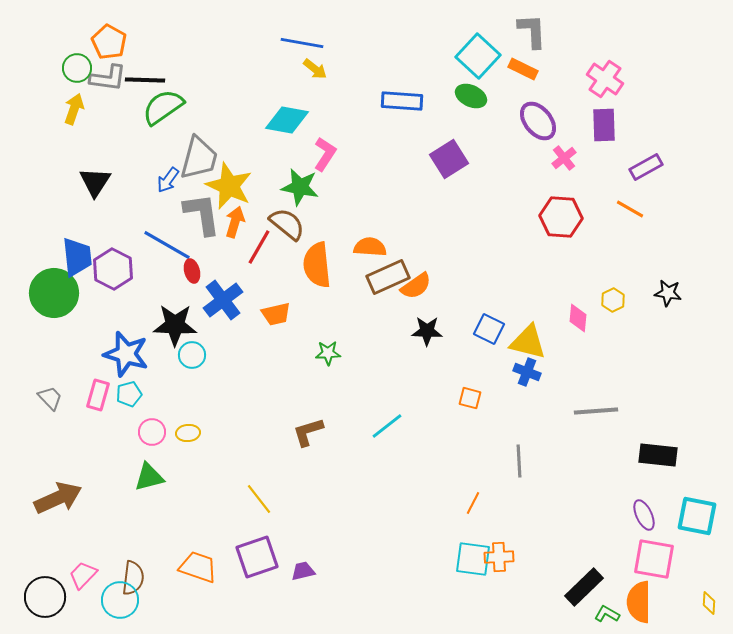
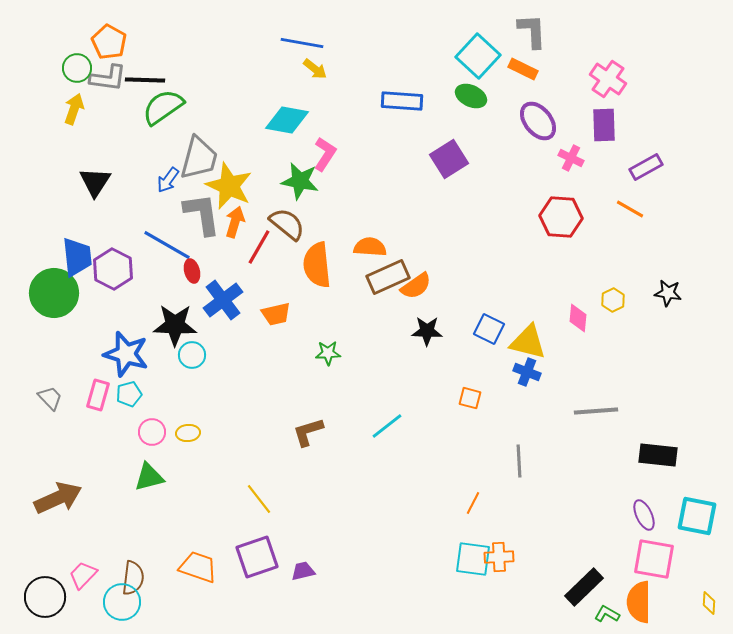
pink cross at (605, 79): moved 3 px right
pink cross at (564, 158): moved 7 px right; rotated 25 degrees counterclockwise
green star at (300, 187): moved 6 px up
cyan circle at (120, 600): moved 2 px right, 2 px down
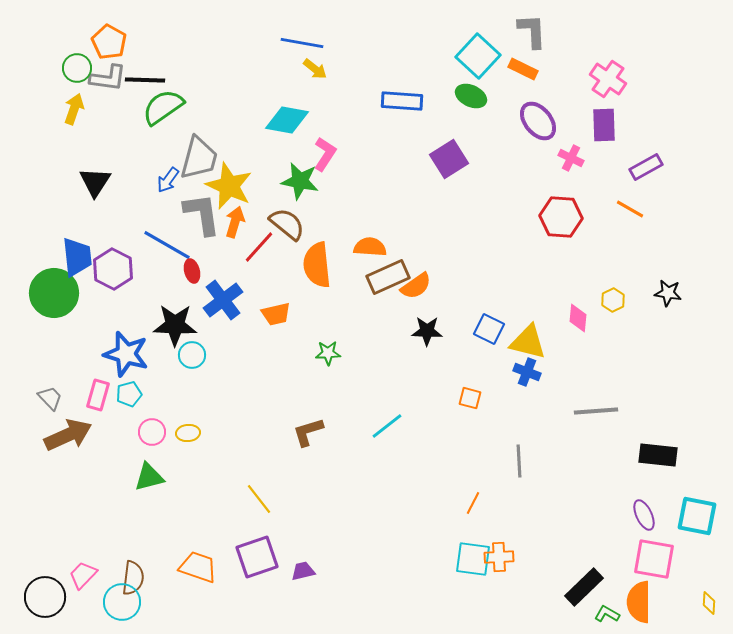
red line at (259, 247): rotated 12 degrees clockwise
brown arrow at (58, 498): moved 10 px right, 63 px up
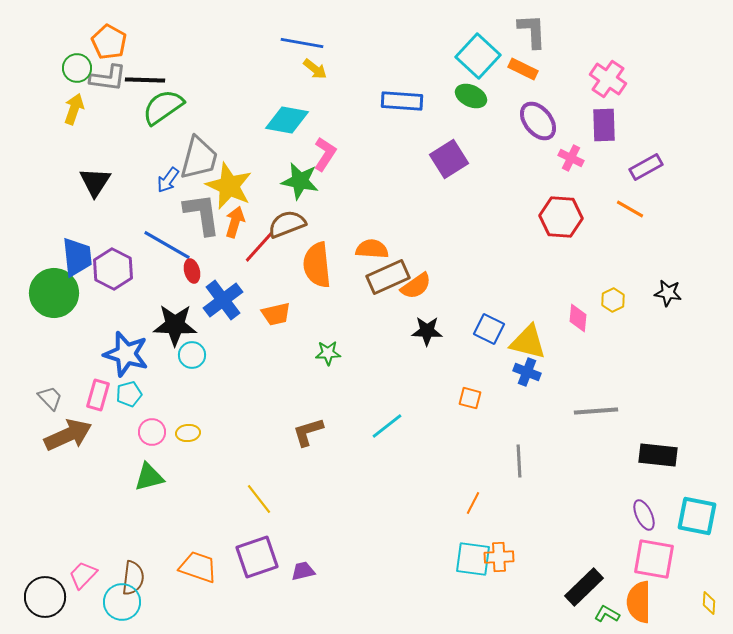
brown semicircle at (287, 224): rotated 60 degrees counterclockwise
orange semicircle at (370, 247): moved 2 px right, 2 px down
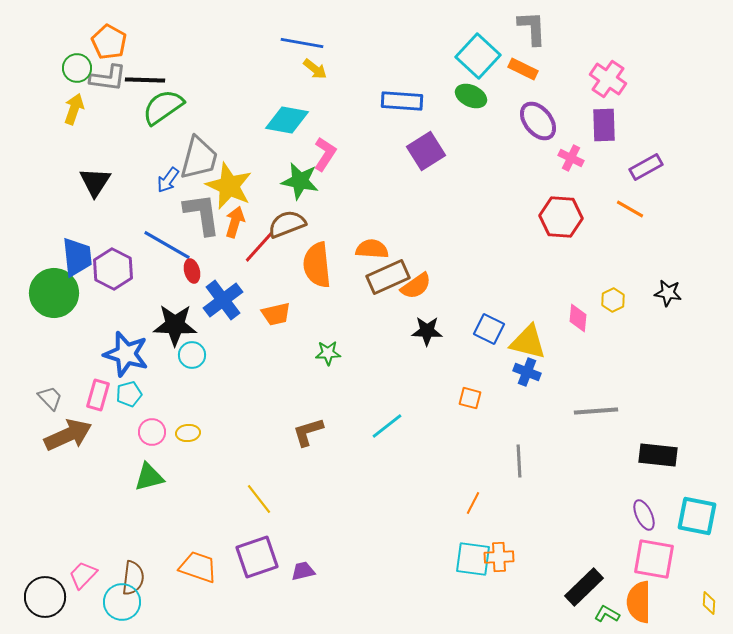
gray L-shape at (532, 31): moved 3 px up
purple square at (449, 159): moved 23 px left, 8 px up
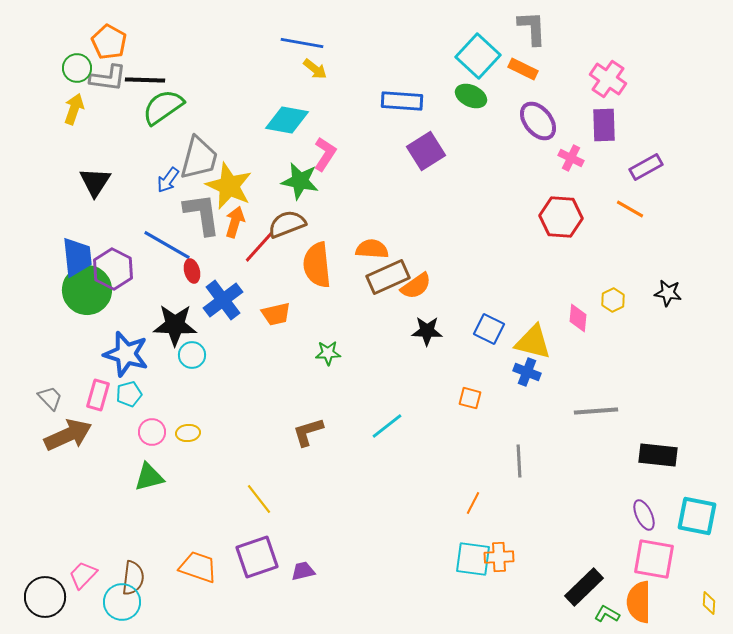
green circle at (54, 293): moved 33 px right, 3 px up
yellow triangle at (528, 342): moved 5 px right
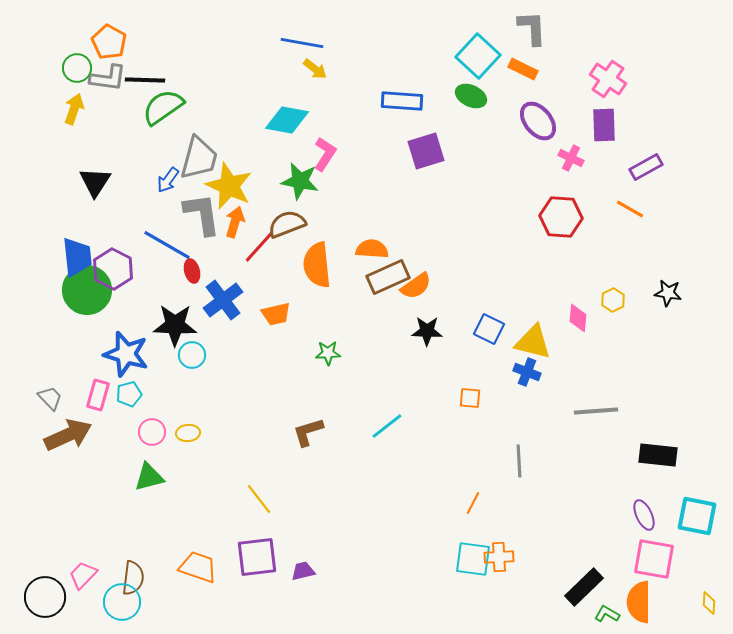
purple square at (426, 151): rotated 15 degrees clockwise
orange square at (470, 398): rotated 10 degrees counterclockwise
purple square at (257, 557): rotated 12 degrees clockwise
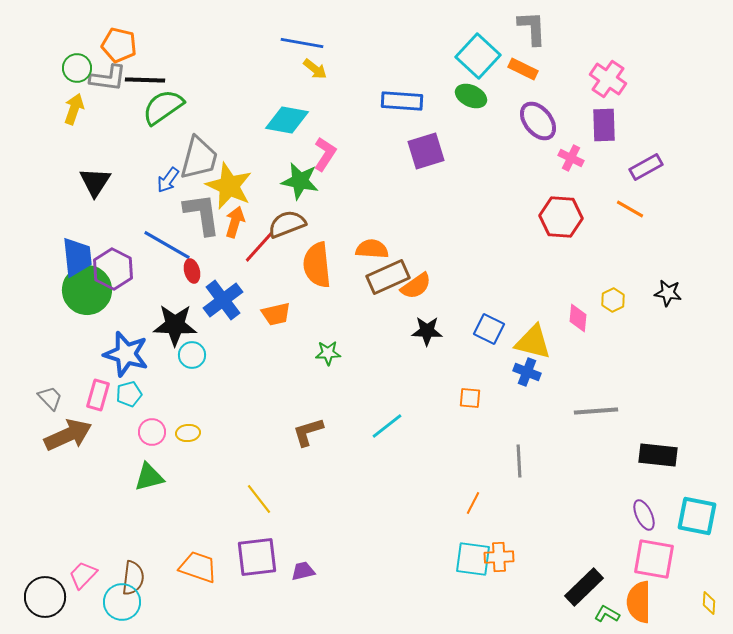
orange pentagon at (109, 42): moved 10 px right, 3 px down; rotated 16 degrees counterclockwise
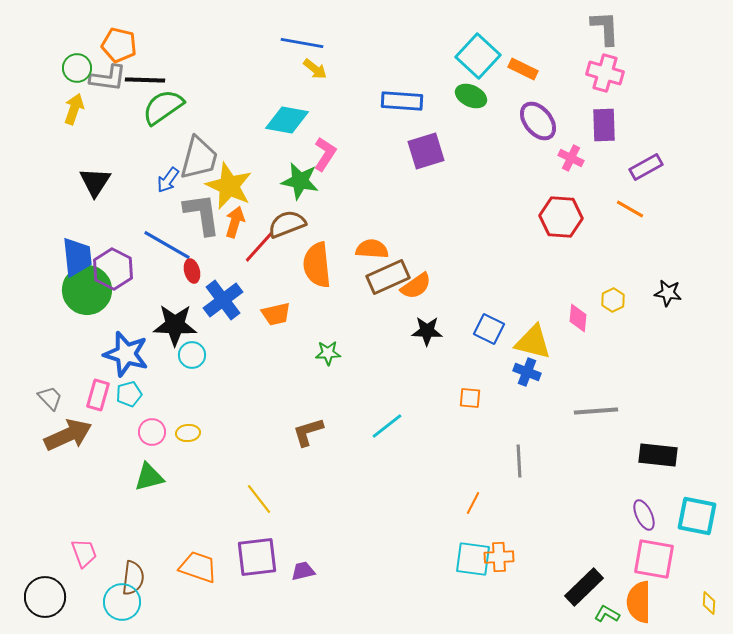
gray L-shape at (532, 28): moved 73 px right
pink cross at (608, 79): moved 3 px left, 6 px up; rotated 18 degrees counterclockwise
pink trapezoid at (83, 575): moved 1 px right, 22 px up; rotated 116 degrees clockwise
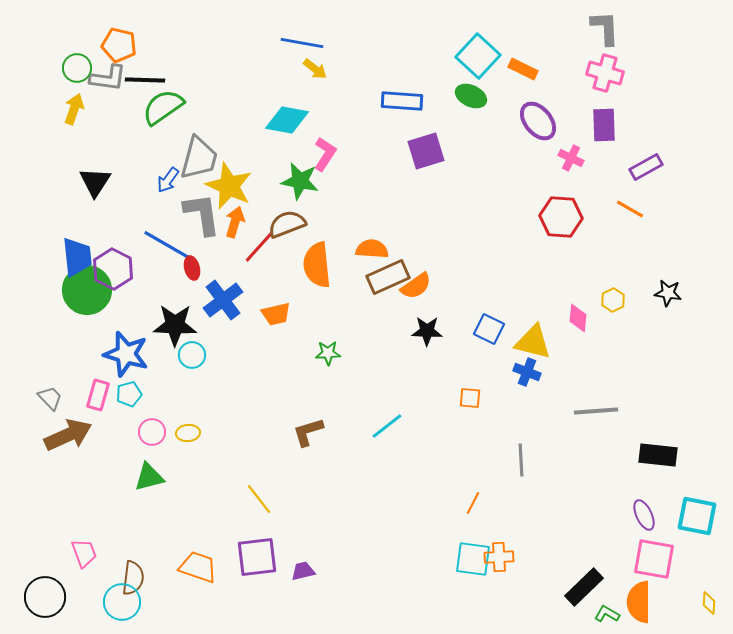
red ellipse at (192, 271): moved 3 px up
gray line at (519, 461): moved 2 px right, 1 px up
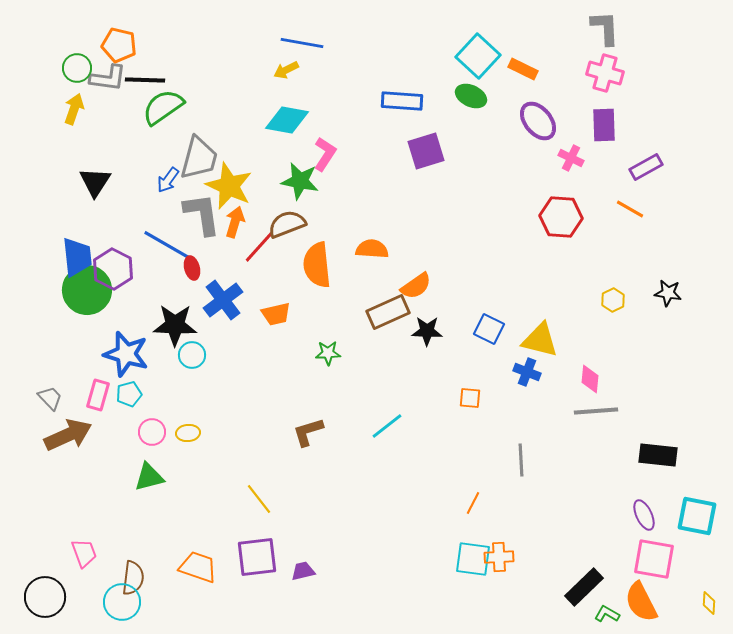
yellow arrow at (315, 69): moved 29 px left, 1 px down; rotated 115 degrees clockwise
brown rectangle at (388, 277): moved 35 px down
pink diamond at (578, 318): moved 12 px right, 61 px down
yellow triangle at (533, 342): moved 7 px right, 2 px up
orange semicircle at (639, 602): moved 2 px right; rotated 27 degrees counterclockwise
